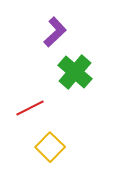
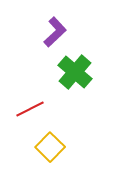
red line: moved 1 px down
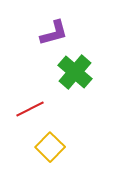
purple L-shape: moved 1 px left, 1 px down; rotated 28 degrees clockwise
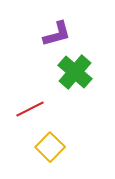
purple L-shape: moved 3 px right, 1 px down
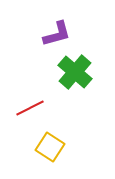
red line: moved 1 px up
yellow square: rotated 12 degrees counterclockwise
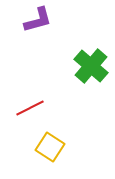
purple L-shape: moved 19 px left, 14 px up
green cross: moved 16 px right, 6 px up
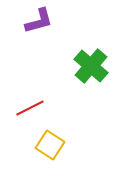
purple L-shape: moved 1 px right, 1 px down
yellow square: moved 2 px up
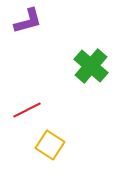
purple L-shape: moved 11 px left
red line: moved 3 px left, 2 px down
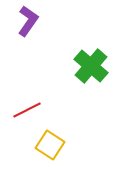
purple L-shape: rotated 40 degrees counterclockwise
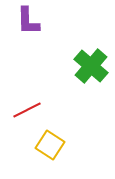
purple L-shape: rotated 144 degrees clockwise
